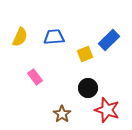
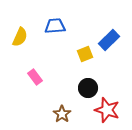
blue trapezoid: moved 1 px right, 11 px up
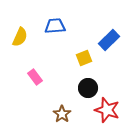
yellow square: moved 1 px left, 4 px down
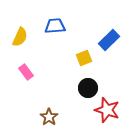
pink rectangle: moved 9 px left, 5 px up
brown star: moved 13 px left, 3 px down
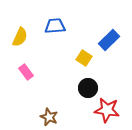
yellow square: rotated 35 degrees counterclockwise
red star: rotated 10 degrees counterclockwise
brown star: rotated 12 degrees counterclockwise
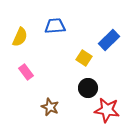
brown star: moved 1 px right, 10 px up
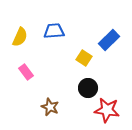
blue trapezoid: moved 1 px left, 5 px down
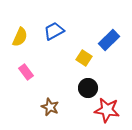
blue trapezoid: rotated 25 degrees counterclockwise
